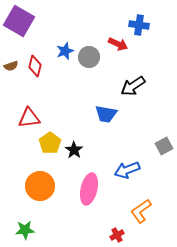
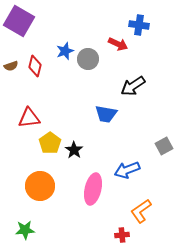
gray circle: moved 1 px left, 2 px down
pink ellipse: moved 4 px right
red cross: moved 5 px right; rotated 24 degrees clockwise
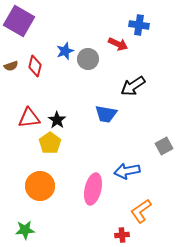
black star: moved 17 px left, 30 px up
blue arrow: moved 1 px down; rotated 10 degrees clockwise
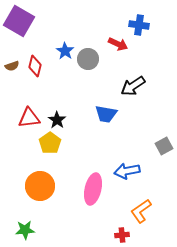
blue star: rotated 18 degrees counterclockwise
brown semicircle: moved 1 px right
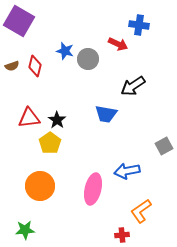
blue star: rotated 18 degrees counterclockwise
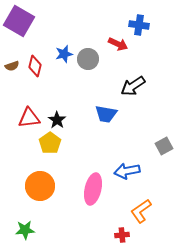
blue star: moved 1 px left, 3 px down; rotated 30 degrees counterclockwise
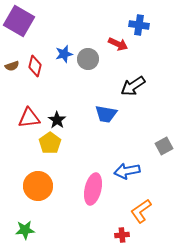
orange circle: moved 2 px left
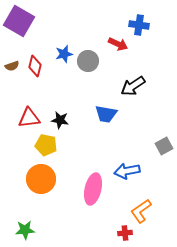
gray circle: moved 2 px down
black star: moved 3 px right; rotated 24 degrees counterclockwise
yellow pentagon: moved 4 px left, 2 px down; rotated 25 degrees counterclockwise
orange circle: moved 3 px right, 7 px up
red cross: moved 3 px right, 2 px up
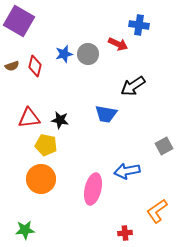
gray circle: moved 7 px up
orange L-shape: moved 16 px right
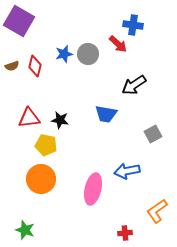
blue cross: moved 6 px left
red arrow: rotated 18 degrees clockwise
black arrow: moved 1 px right, 1 px up
gray square: moved 11 px left, 12 px up
green star: rotated 24 degrees clockwise
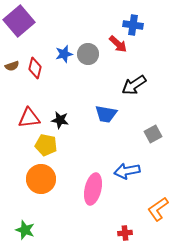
purple square: rotated 20 degrees clockwise
red diamond: moved 2 px down
orange L-shape: moved 1 px right, 2 px up
